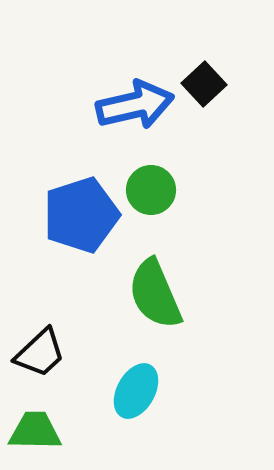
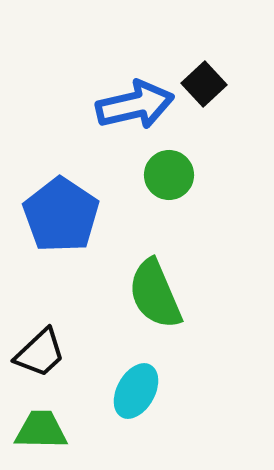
green circle: moved 18 px right, 15 px up
blue pentagon: moved 20 px left; rotated 20 degrees counterclockwise
green trapezoid: moved 6 px right, 1 px up
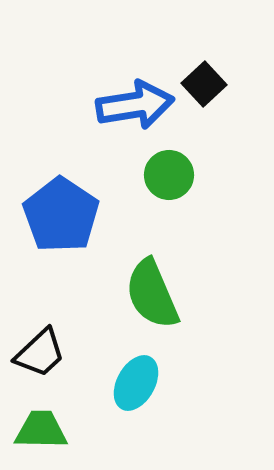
blue arrow: rotated 4 degrees clockwise
green semicircle: moved 3 px left
cyan ellipse: moved 8 px up
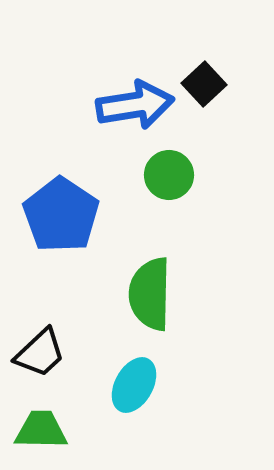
green semicircle: moved 2 px left; rotated 24 degrees clockwise
cyan ellipse: moved 2 px left, 2 px down
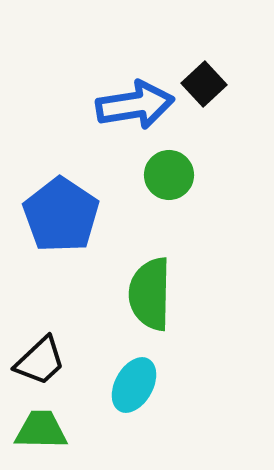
black trapezoid: moved 8 px down
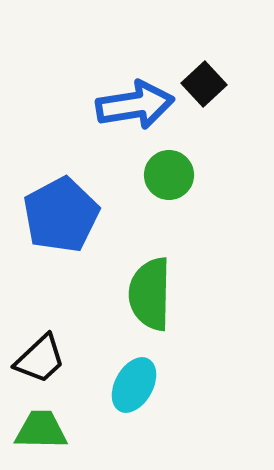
blue pentagon: rotated 10 degrees clockwise
black trapezoid: moved 2 px up
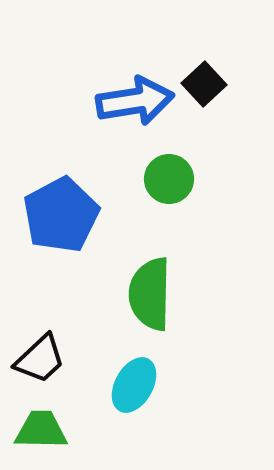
blue arrow: moved 4 px up
green circle: moved 4 px down
